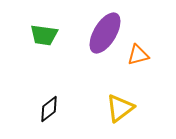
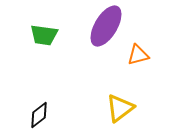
purple ellipse: moved 1 px right, 7 px up
black diamond: moved 10 px left, 6 px down
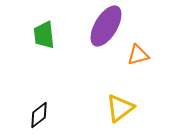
green trapezoid: rotated 76 degrees clockwise
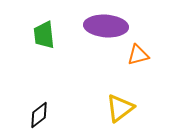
purple ellipse: rotated 63 degrees clockwise
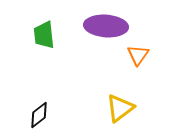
orange triangle: rotated 40 degrees counterclockwise
